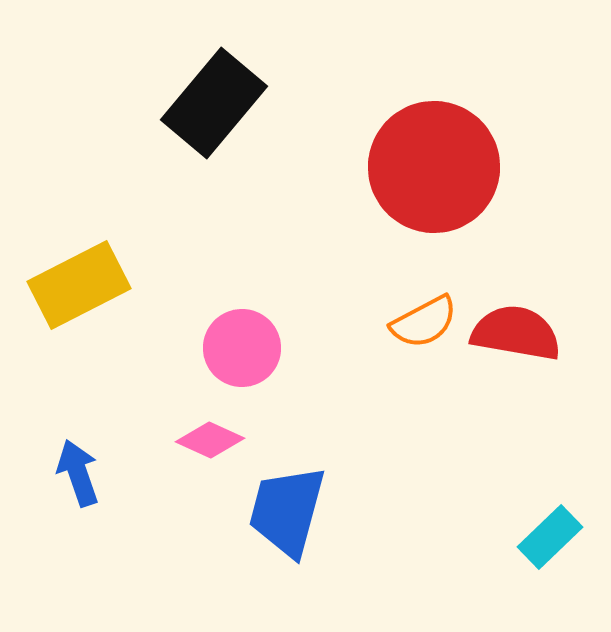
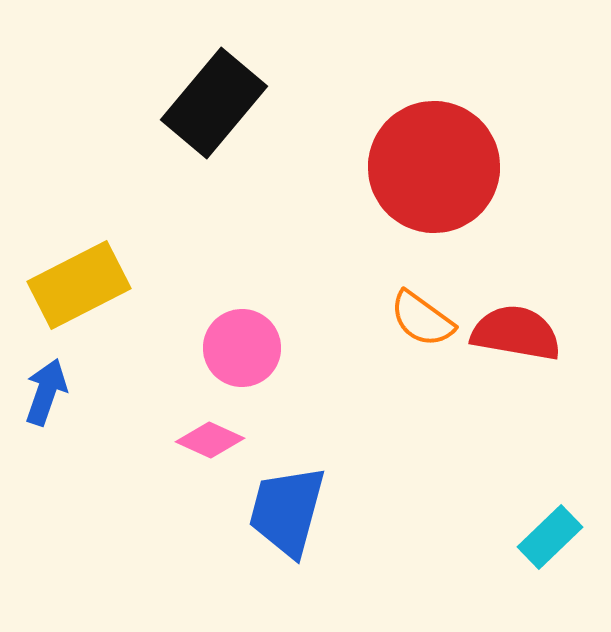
orange semicircle: moved 2 px left, 3 px up; rotated 64 degrees clockwise
blue arrow: moved 32 px left, 81 px up; rotated 38 degrees clockwise
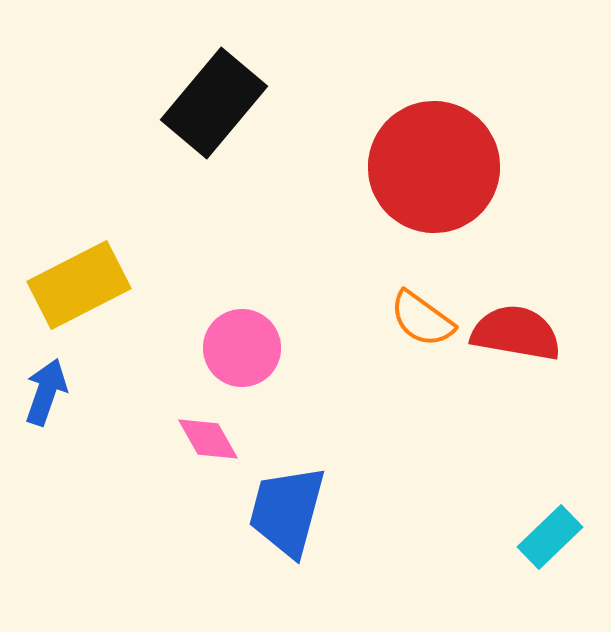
pink diamond: moved 2 px left, 1 px up; rotated 36 degrees clockwise
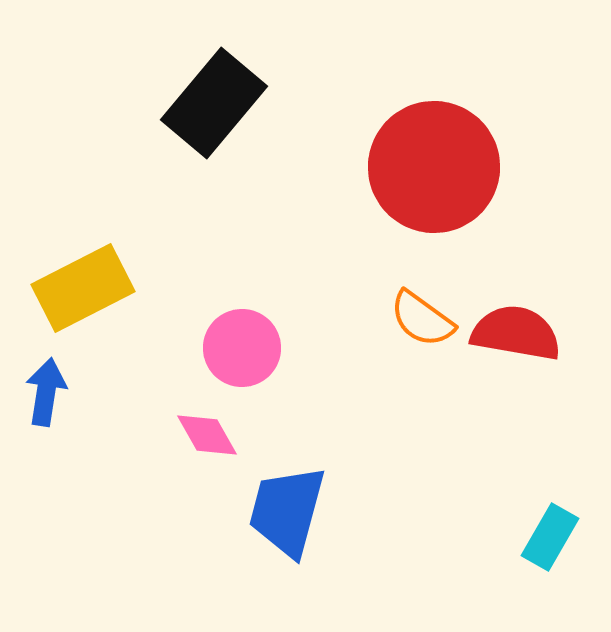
yellow rectangle: moved 4 px right, 3 px down
blue arrow: rotated 10 degrees counterclockwise
pink diamond: moved 1 px left, 4 px up
cyan rectangle: rotated 16 degrees counterclockwise
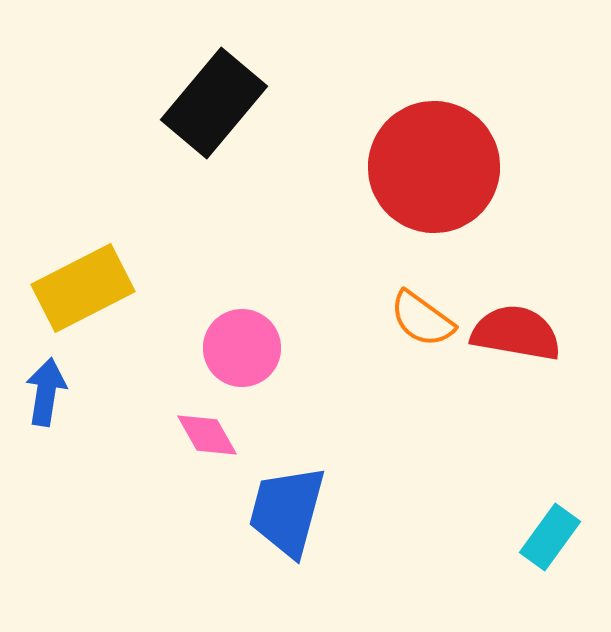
cyan rectangle: rotated 6 degrees clockwise
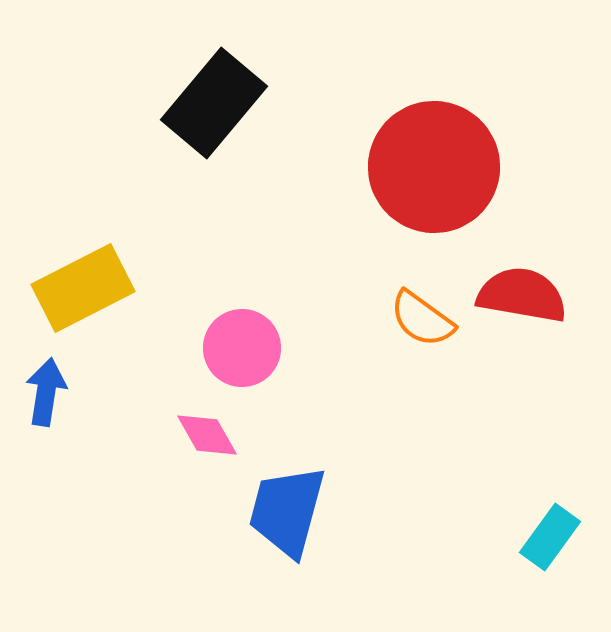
red semicircle: moved 6 px right, 38 px up
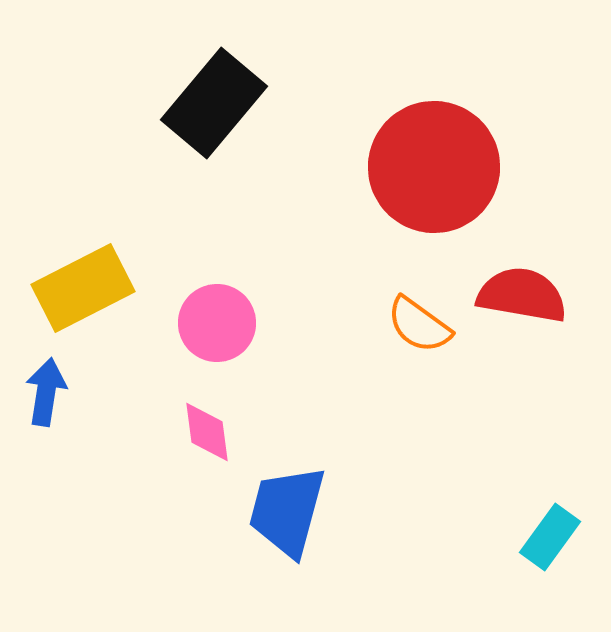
orange semicircle: moved 3 px left, 6 px down
pink circle: moved 25 px left, 25 px up
pink diamond: moved 3 px up; rotated 22 degrees clockwise
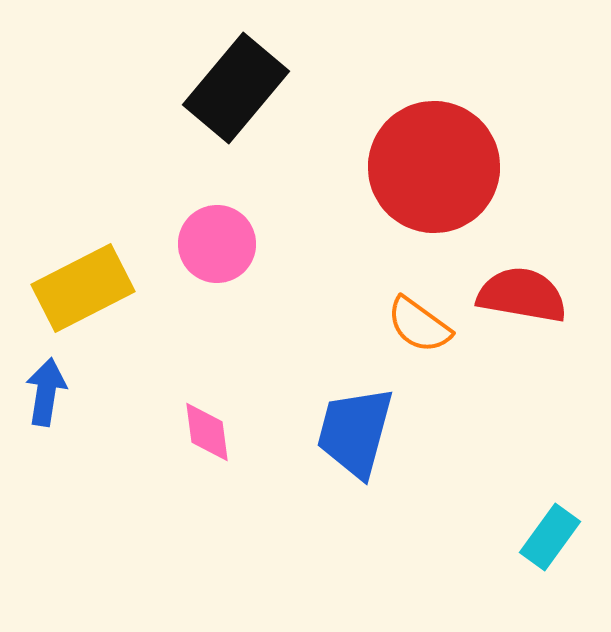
black rectangle: moved 22 px right, 15 px up
pink circle: moved 79 px up
blue trapezoid: moved 68 px right, 79 px up
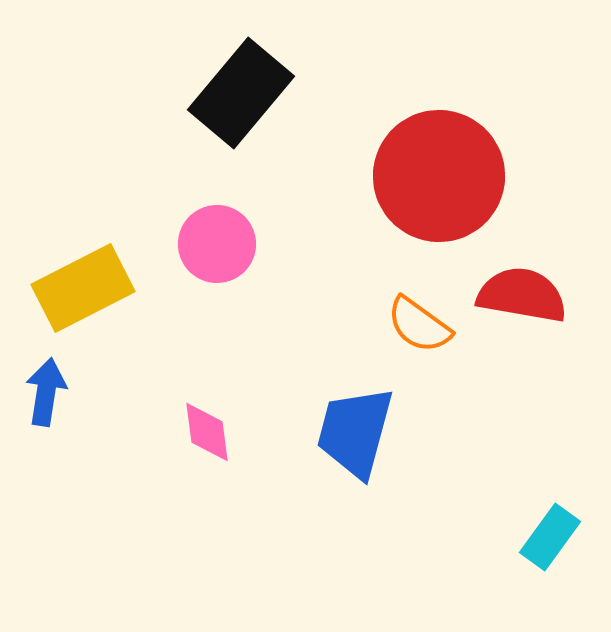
black rectangle: moved 5 px right, 5 px down
red circle: moved 5 px right, 9 px down
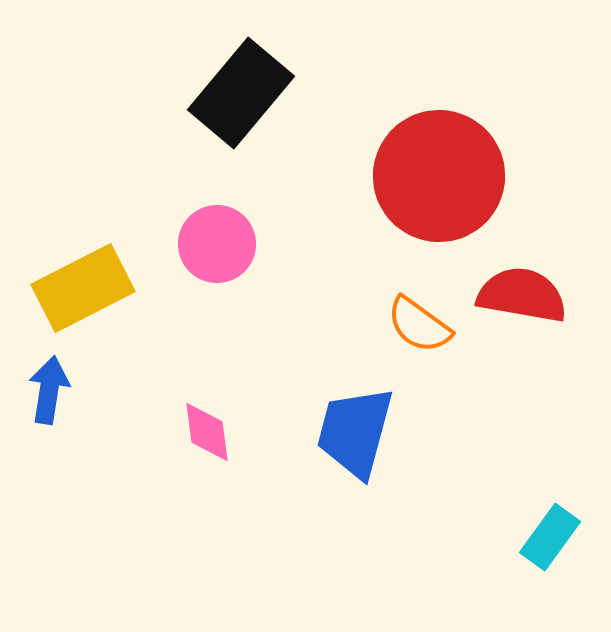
blue arrow: moved 3 px right, 2 px up
